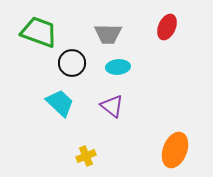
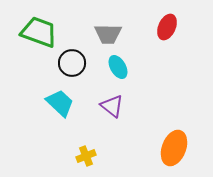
cyan ellipse: rotated 65 degrees clockwise
orange ellipse: moved 1 px left, 2 px up
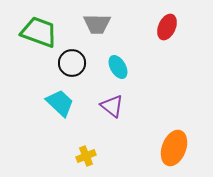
gray trapezoid: moved 11 px left, 10 px up
